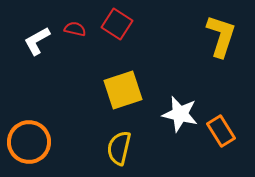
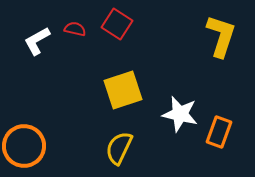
orange rectangle: moved 2 px left, 1 px down; rotated 52 degrees clockwise
orange circle: moved 5 px left, 4 px down
yellow semicircle: rotated 12 degrees clockwise
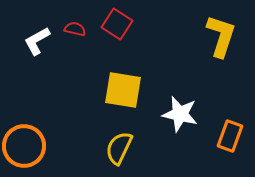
yellow square: rotated 27 degrees clockwise
orange rectangle: moved 11 px right, 4 px down
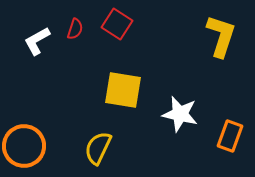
red semicircle: rotated 95 degrees clockwise
yellow semicircle: moved 21 px left
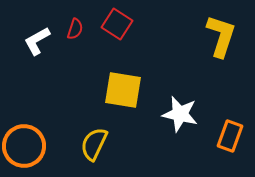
yellow semicircle: moved 4 px left, 4 px up
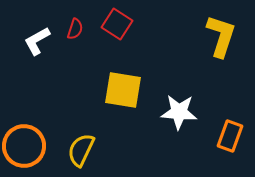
white star: moved 1 px left, 2 px up; rotated 9 degrees counterclockwise
yellow semicircle: moved 13 px left, 6 px down
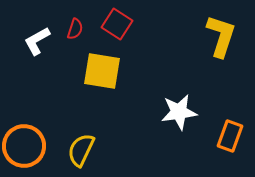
yellow square: moved 21 px left, 19 px up
white star: rotated 12 degrees counterclockwise
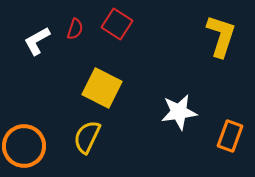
yellow square: moved 17 px down; rotated 18 degrees clockwise
yellow semicircle: moved 6 px right, 13 px up
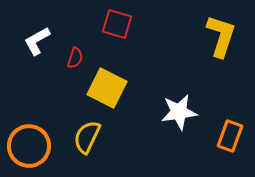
red square: rotated 16 degrees counterclockwise
red semicircle: moved 29 px down
yellow square: moved 5 px right
orange circle: moved 5 px right
